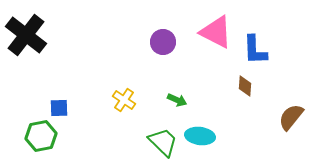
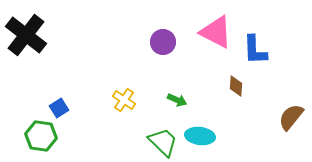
brown diamond: moved 9 px left
blue square: rotated 30 degrees counterclockwise
green hexagon: rotated 20 degrees clockwise
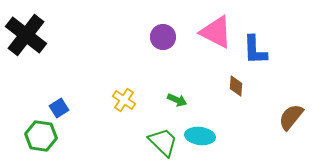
purple circle: moved 5 px up
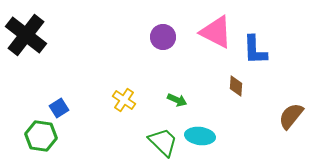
brown semicircle: moved 1 px up
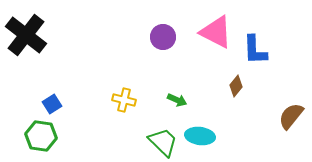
brown diamond: rotated 35 degrees clockwise
yellow cross: rotated 20 degrees counterclockwise
blue square: moved 7 px left, 4 px up
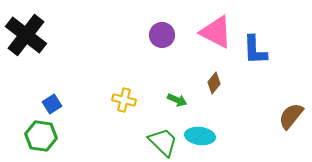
purple circle: moved 1 px left, 2 px up
brown diamond: moved 22 px left, 3 px up
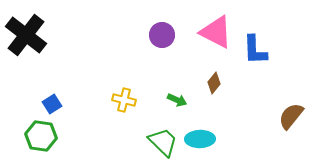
cyan ellipse: moved 3 px down; rotated 8 degrees counterclockwise
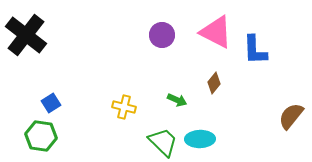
yellow cross: moved 7 px down
blue square: moved 1 px left, 1 px up
